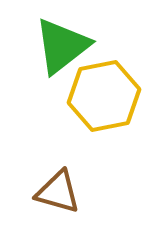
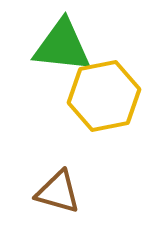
green triangle: rotated 44 degrees clockwise
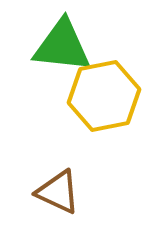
brown triangle: rotated 9 degrees clockwise
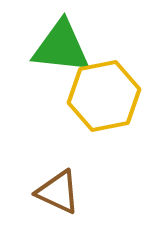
green triangle: moved 1 px left, 1 px down
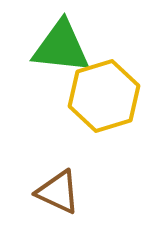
yellow hexagon: rotated 6 degrees counterclockwise
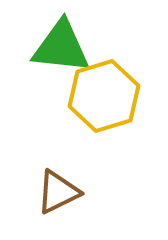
brown triangle: rotated 51 degrees counterclockwise
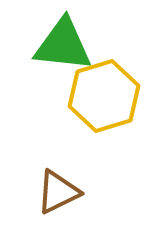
green triangle: moved 2 px right, 2 px up
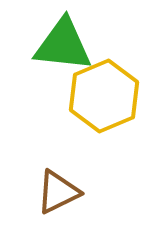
yellow hexagon: rotated 6 degrees counterclockwise
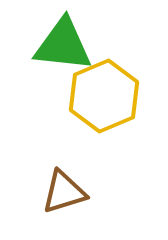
brown triangle: moved 6 px right; rotated 9 degrees clockwise
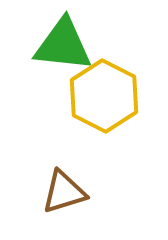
yellow hexagon: rotated 10 degrees counterclockwise
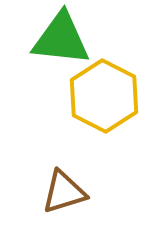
green triangle: moved 2 px left, 6 px up
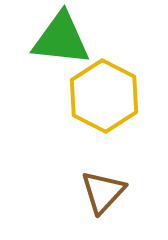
brown triangle: moved 39 px right; rotated 30 degrees counterclockwise
